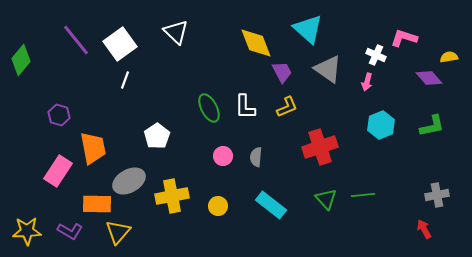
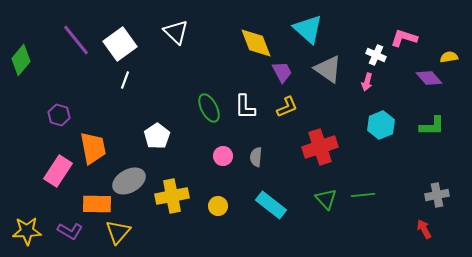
green L-shape: rotated 12 degrees clockwise
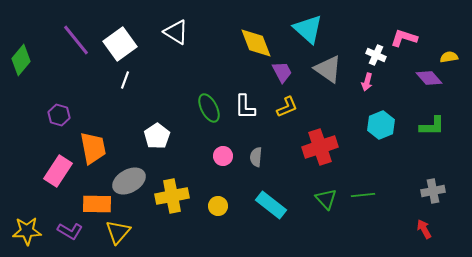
white triangle: rotated 12 degrees counterclockwise
gray cross: moved 4 px left, 4 px up
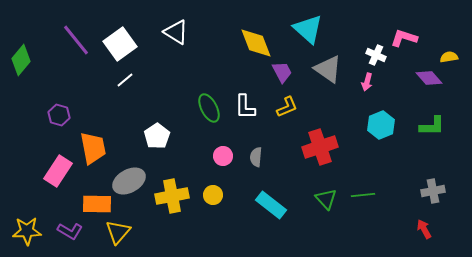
white line: rotated 30 degrees clockwise
yellow circle: moved 5 px left, 11 px up
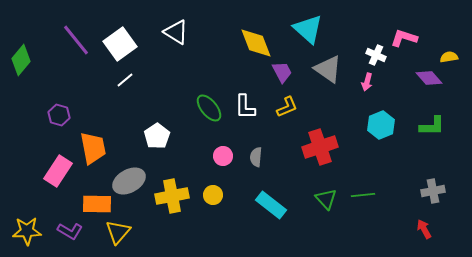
green ellipse: rotated 12 degrees counterclockwise
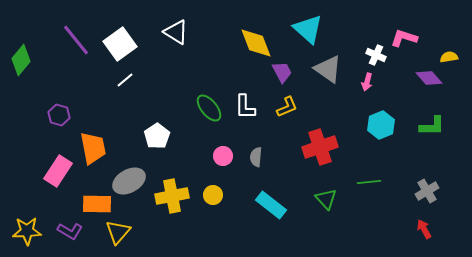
gray cross: moved 6 px left; rotated 20 degrees counterclockwise
green line: moved 6 px right, 13 px up
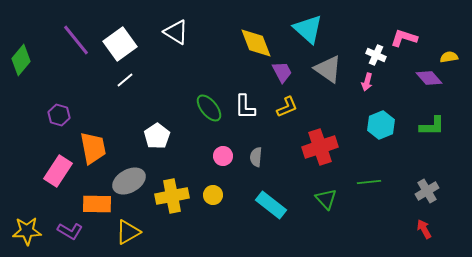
yellow triangle: moved 10 px right; rotated 20 degrees clockwise
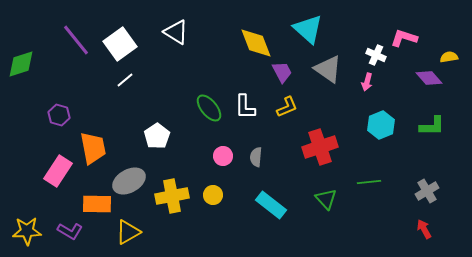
green diamond: moved 4 px down; rotated 32 degrees clockwise
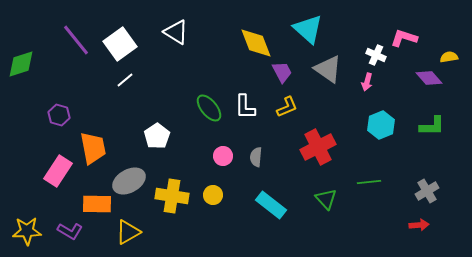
red cross: moved 2 px left; rotated 8 degrees counterclockwise
yellow cross: rotated 20 degrees clockwise
red arrow: moved 5 px left, 4 px up; rotated 114 degrees clockwise
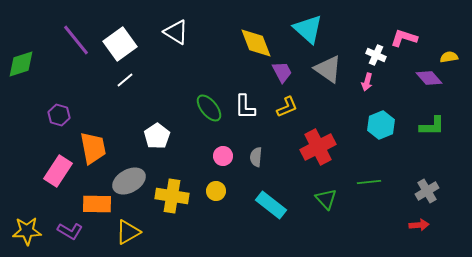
yellow circle: moved 3 px right, 4 px up
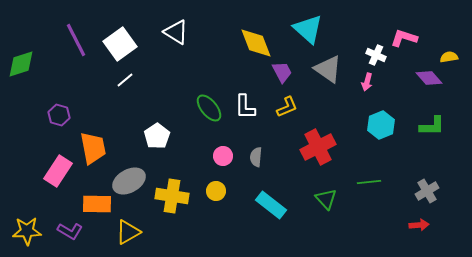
purple line: rotated 12 degrees clockwise
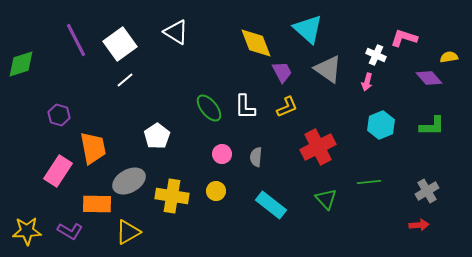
pink circle: moved 1 px left, 2 px up
